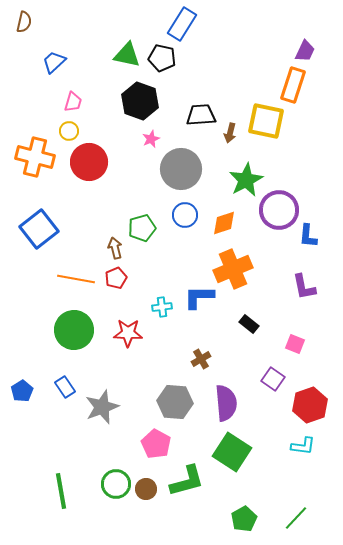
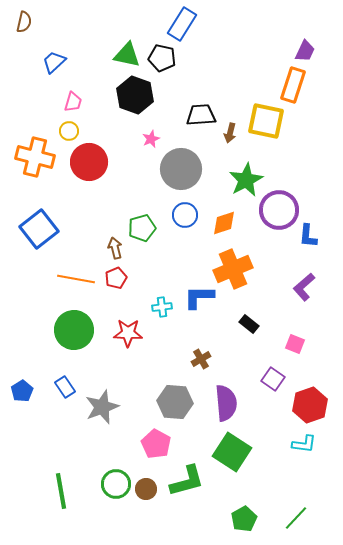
black hexagon at (140, 101): moved 5 px left, 6 px up
purple L-shape at (304, 287): rotated 60 degrees clockwise
cyan L-shape at (303, 446): moved 1 px right, 2 px up
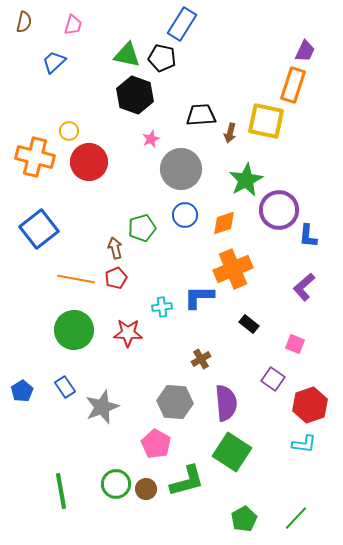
pink trapezoid at (73, 102): moved 77 px up
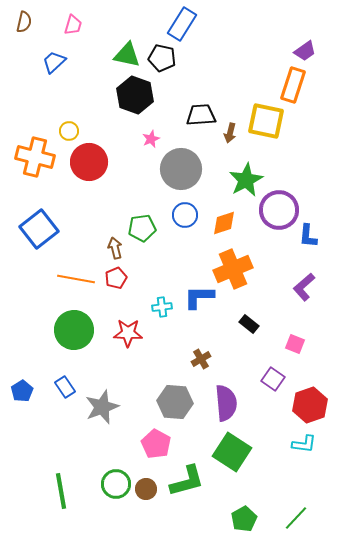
purple trapezoid at (305, 51): rotated 30 degrees clockwise
green pentagon at (142, 228): rotated 8 degrees clockwise
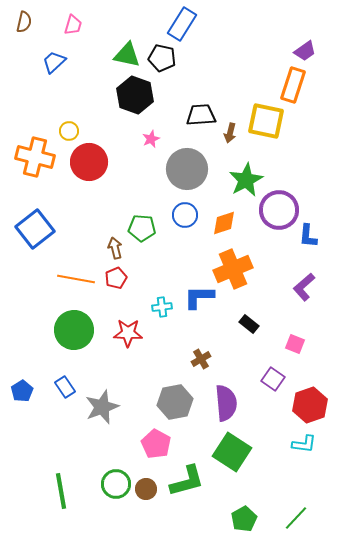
gray circle at (181, 169): moved 6 px right
green pentagon at (142, 228): rotated 12 degrees clockwise
blue square at (39, 229): moved 4 px left
gray hexagon at (175, 402): rotated 16 degrees counterclockwise
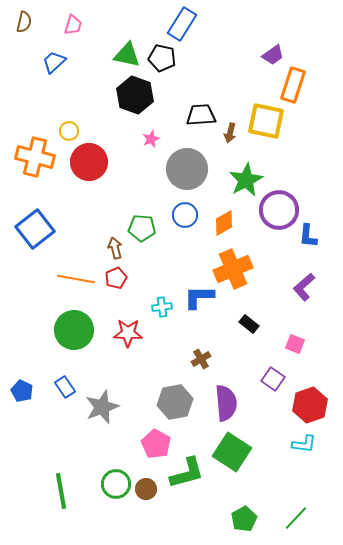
purple trapezoid at (305, 51): moved 32 px left, 4 px down
orange diamond at (224, 223): rotated 12 degrees counterclockwise
blue pentagon at (22, 391): rotated 15 degrees counterclockwise
green L-shape at (187, 481): moved 8 px up
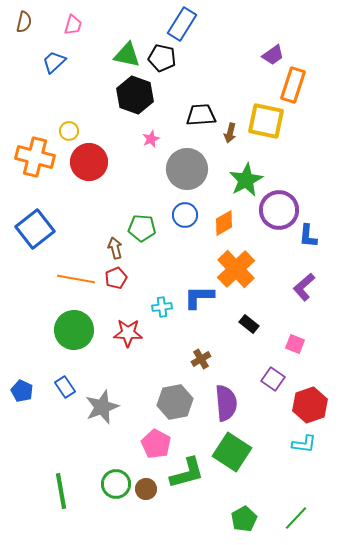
orange cross at (233, 269): moved 3 px right; rotated 21 degrees counterclockwise
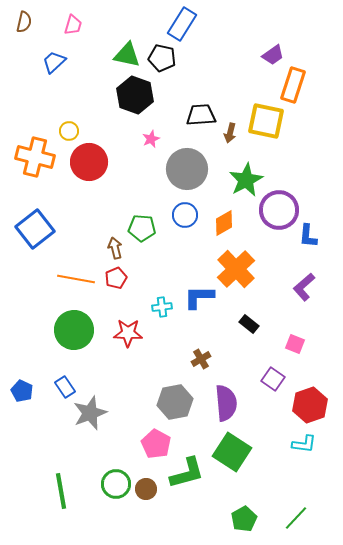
gray star at (102, 407): moved 12 px left, 6 px down
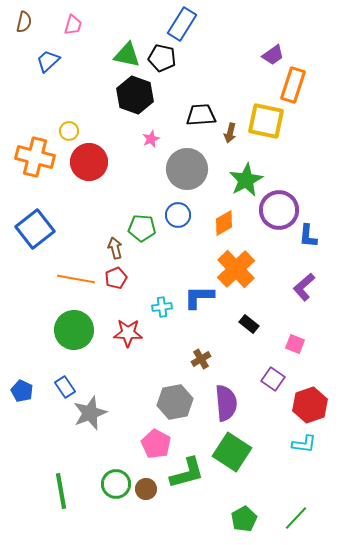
blue trapezoid at (54, 62): moved 6 px left, 1 px up
blue circle at (185, 215): moved 7 px left
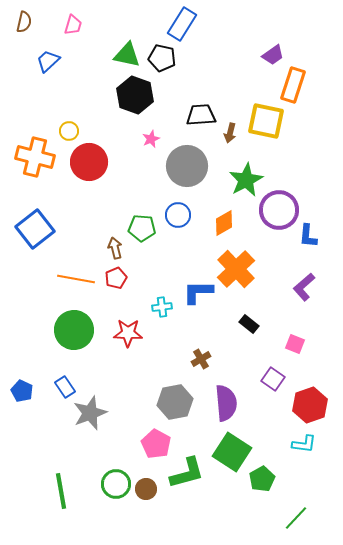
gray circle at (187, 169): moved 3 px up
blue L-shape at (199, 297): moved 1 px left, 5 px up
green pentagon at (244, 519): moved 18 px right, 40 px up
